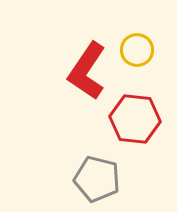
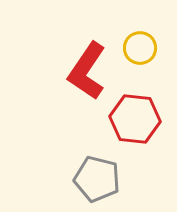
yellow circle: moved 3 px right, 2 px up
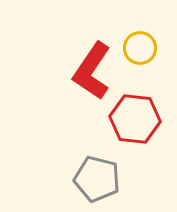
red L-shape: moved 5 px right
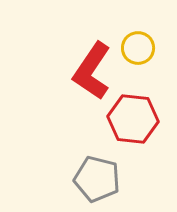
yellow circle: moved 2 px left
red hexagon: moved 2 px left
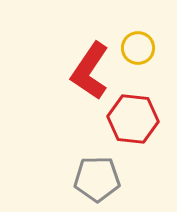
red L-shape: moved 2 px left
gray pentagon: rotated 15 degrees counterclockwise
